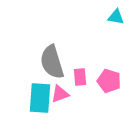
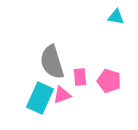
pink triangle: moved 2 px right, 1 px down
cyan rectangle: rotated 20 degrees clockwise
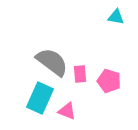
gray semicircle: rotated 144 degrees clockwise
pink rectangle: moved 3 px up
pink triangle: moved 5 px right, 16 px down; rotated 42 degrees clockwise
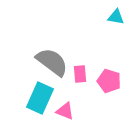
pink triangle: moved 2 px left
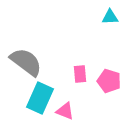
cyan triangle: moved 6 px left; rotated 12 degrees counterclockwise
gray semicircle: moved 26 px left
